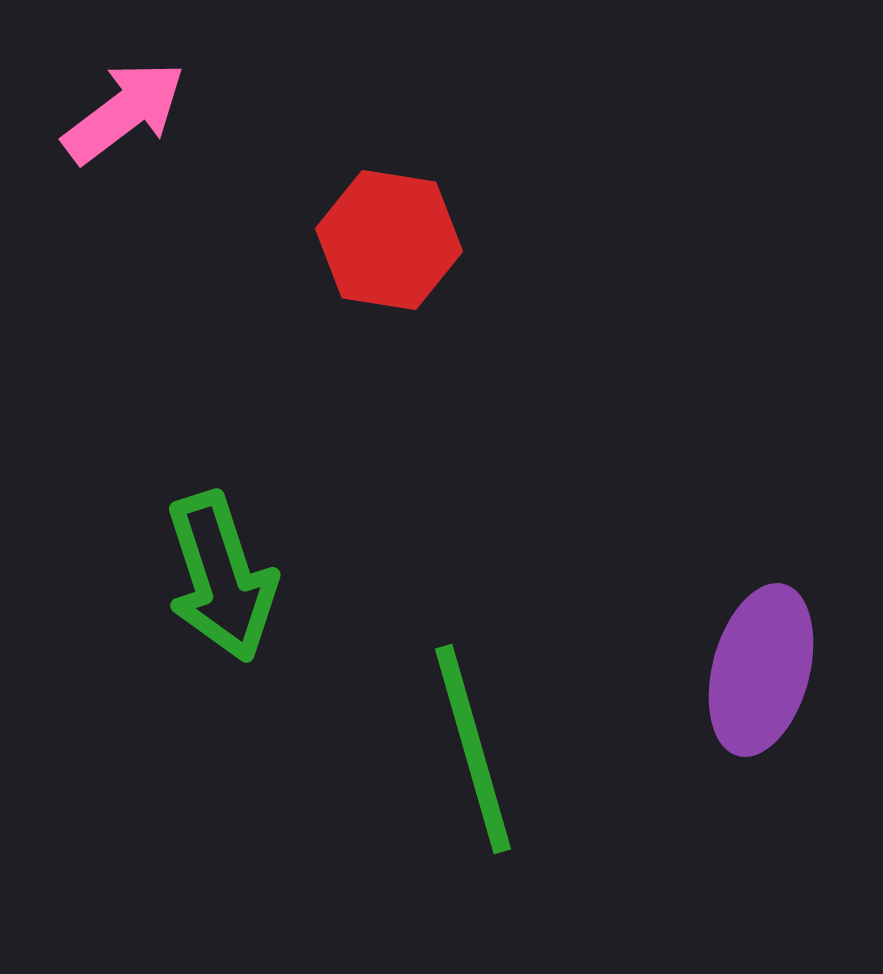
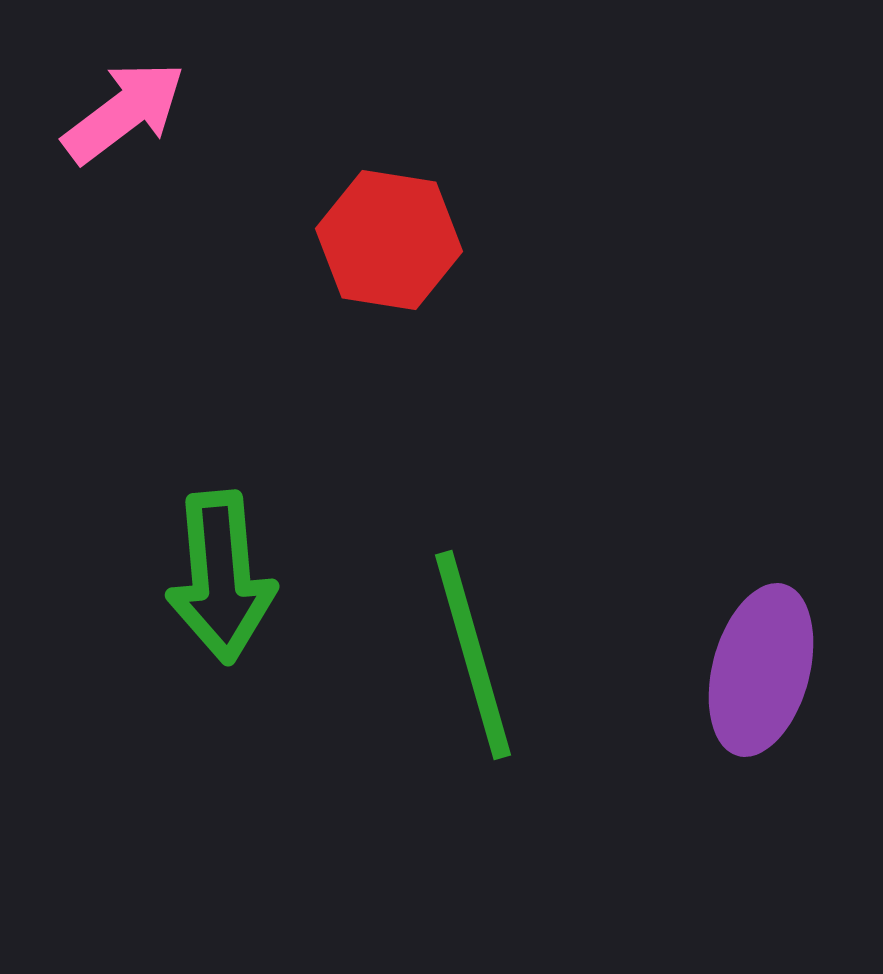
green arrow: rotated 13 degrees clockwise
green line: moved 94 px up
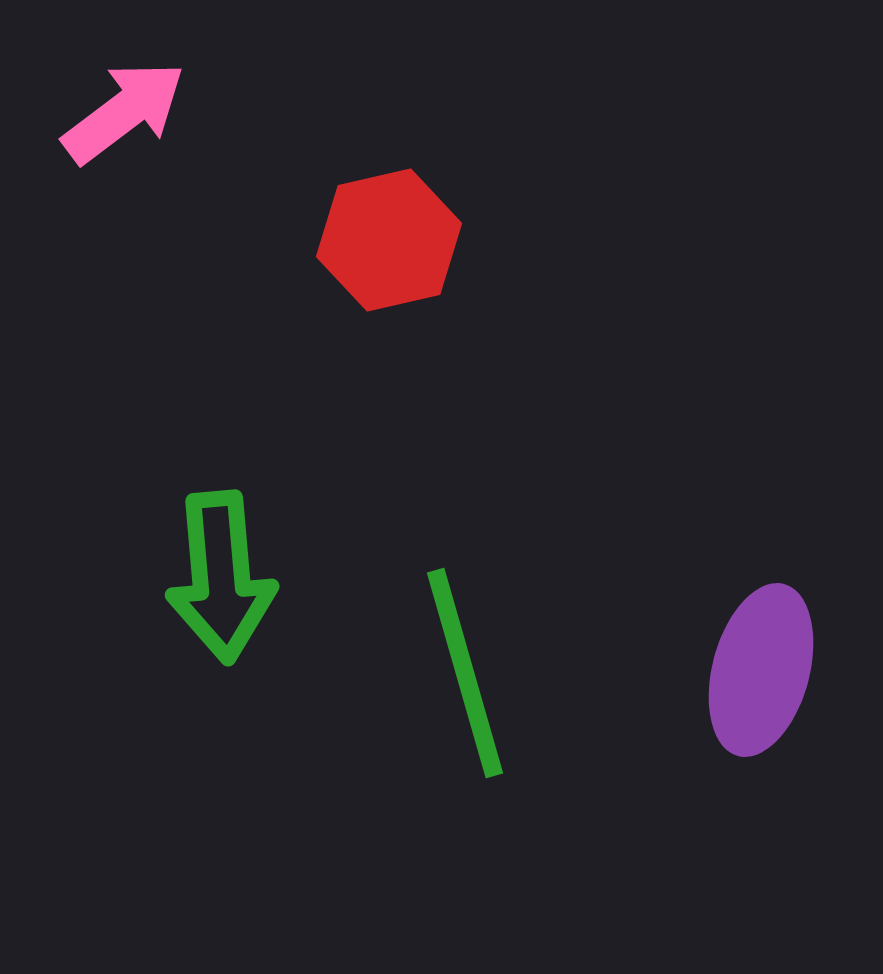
red hexagon: rotated 22 degrees counterclockwise
green line: moved 8 px left, 18 px down
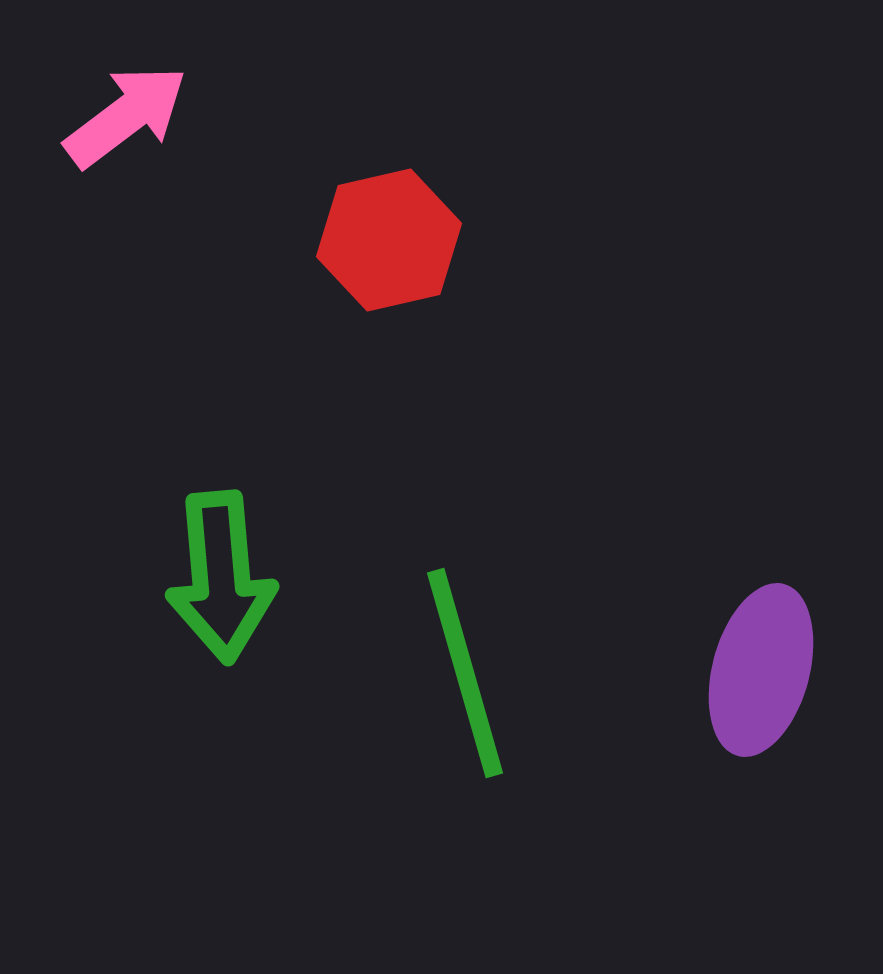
pink arrow: moved 2 px right, 4 px down
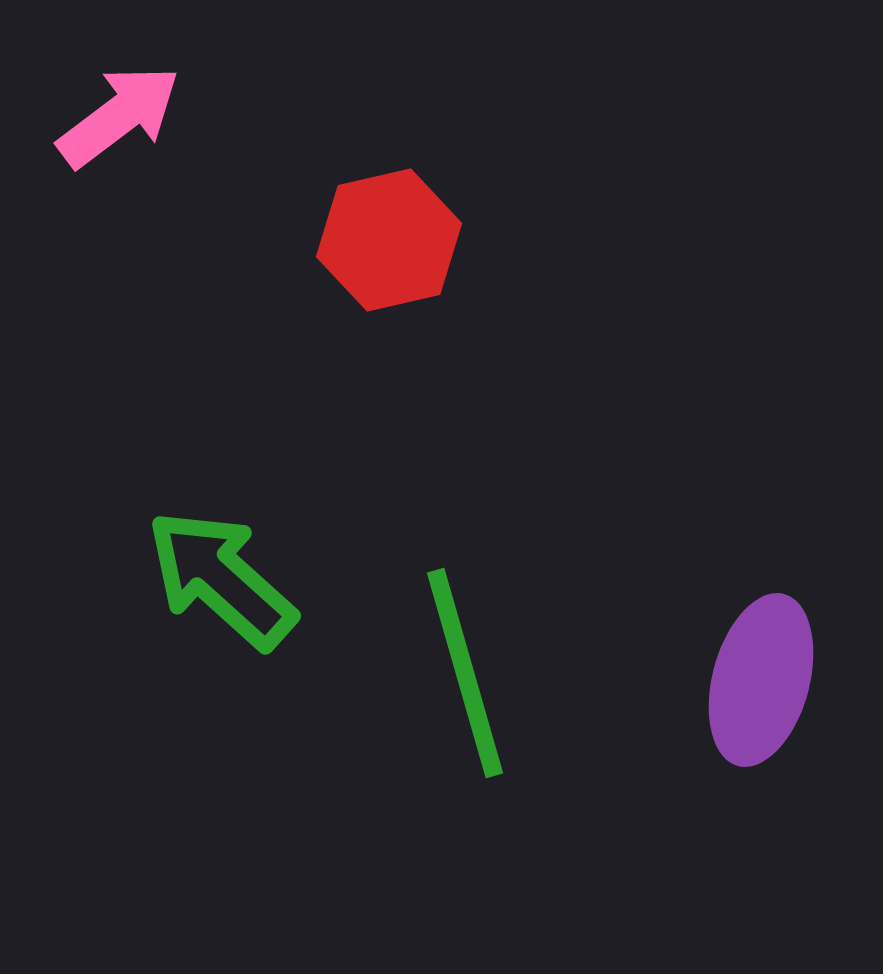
pink arrow: moved 7 px left
green arrow: moved 2 px down; rotated 137 degrees clockwise
purple ellipse: moved 10 px down
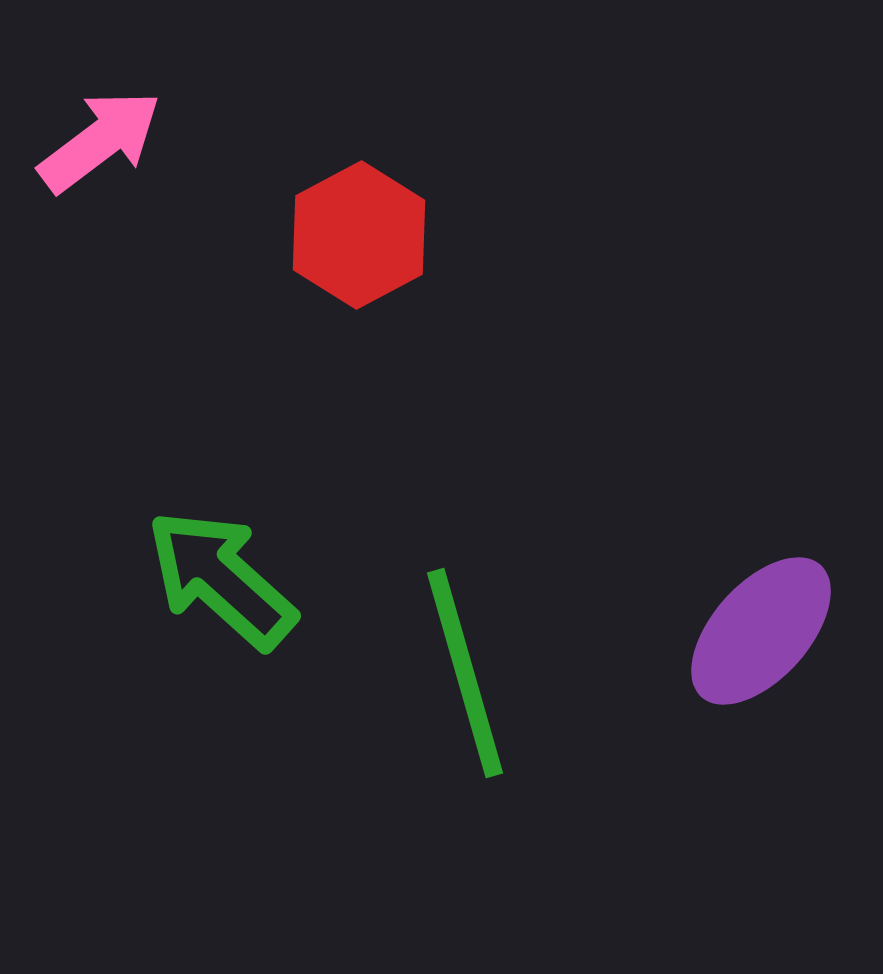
pink arrow: moved 19 px left, 25 px down
red hexagon: moved 30 px left, 5 px up; rotated 15 degrees counterclockwise
purple ellipse: moved 49 px up; rotated 27 degrees clockwise
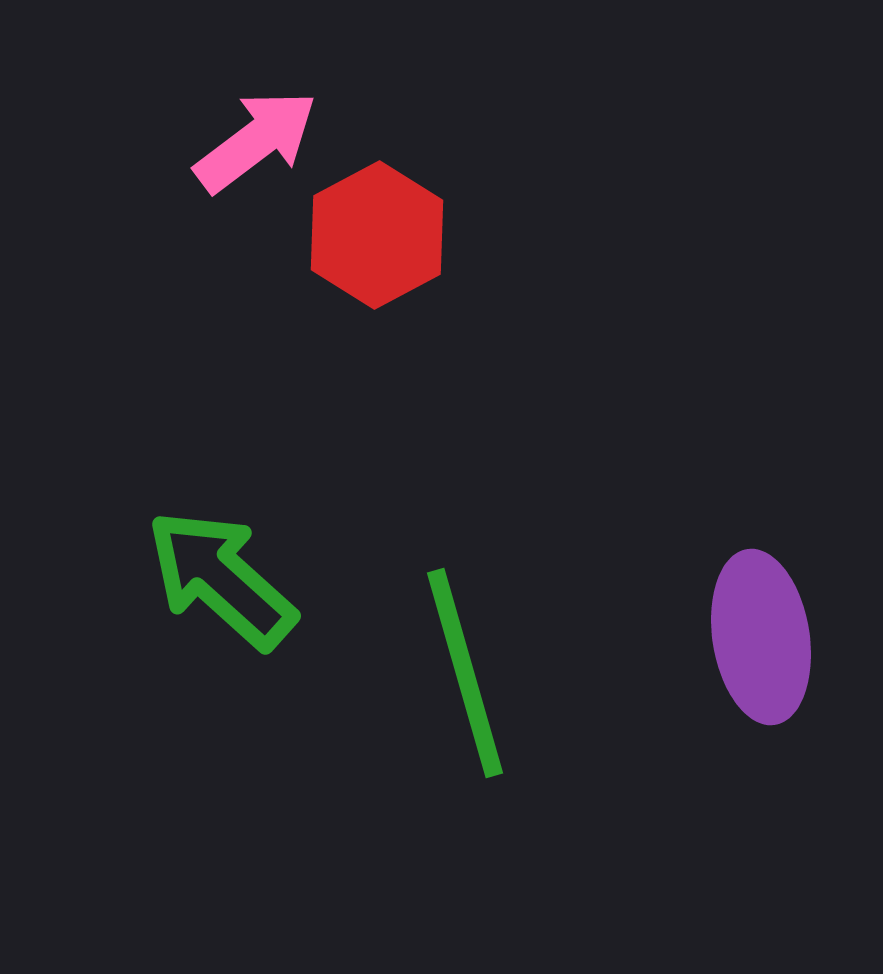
pink arrow: moved 156 px right
red hexagon: moved 18 px right
purple ellipse: moved 6 px down; rotated 51 degrees counterclockwise
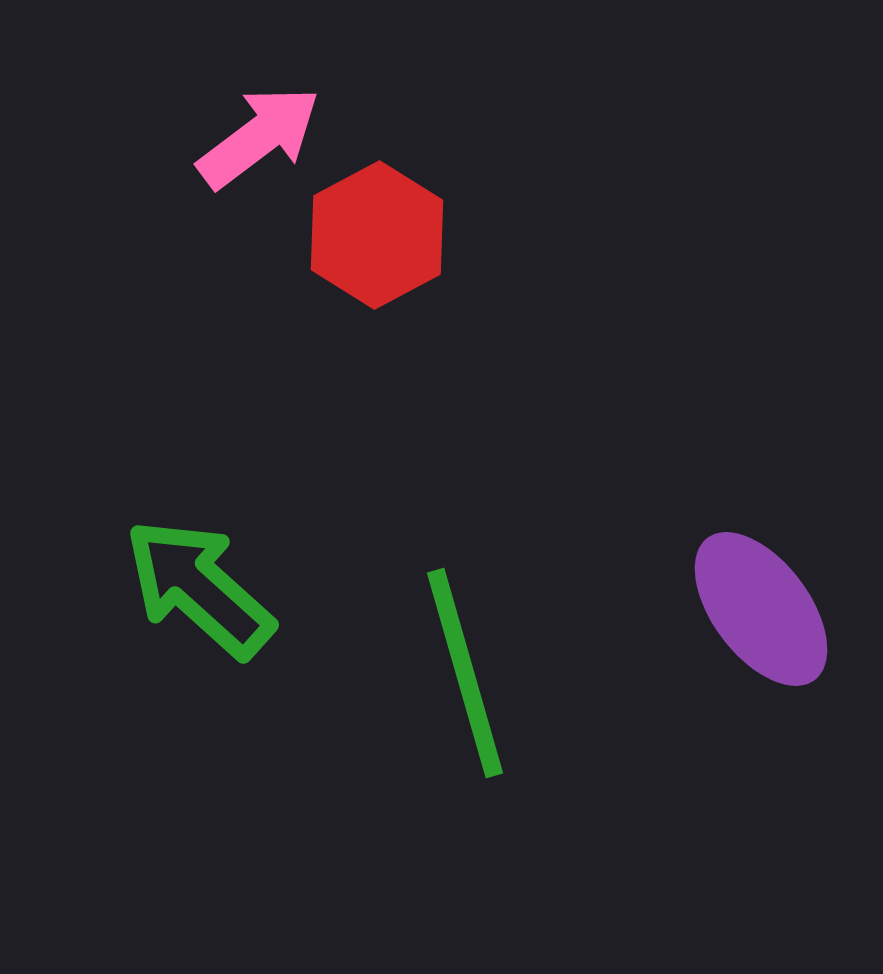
pink arrow: moved 3 px right, 4 px up
green arrow: moved 22 px left, 9 px down
purple ellipse: moved 28 px up; rotated 28 degrees counterclockwise
